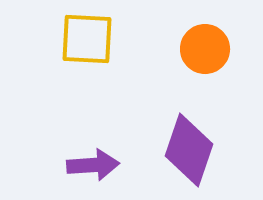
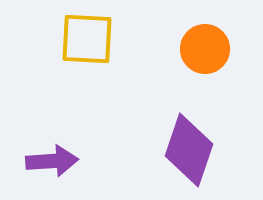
purple arrow: moved 41 px left, 4 px up
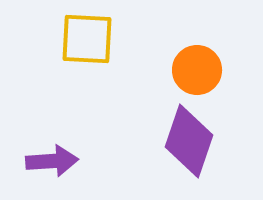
orange circle: moved 8 px left, 21 px down
purple diamond: moved 9 px up
